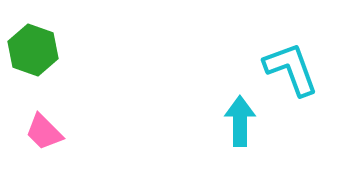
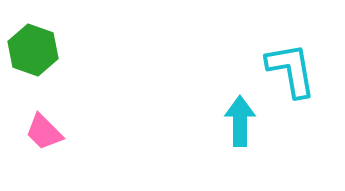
cyan L-shape: moved 1 px down; rotated 10 degrees clockwise
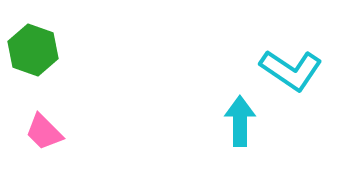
cyan L-shape: rotated 134 degrees clockwise
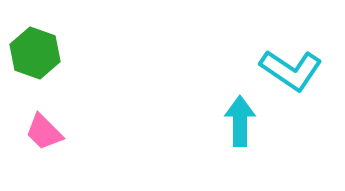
green hexagon: moved 2 px right, 3 px down
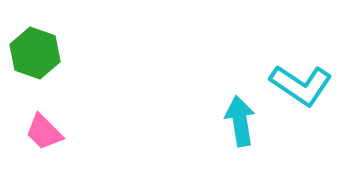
cyan L-shape: moved 10 px right, 15 px down
cyan arrow: rotated 9 degrees counterclockwise
